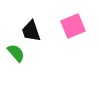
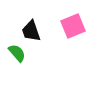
green semicircle: moved 1 px right
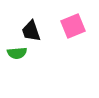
green semicircle: rotated 126 degrees clockwise
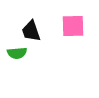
pink square: rotated 20 degrees clockwise
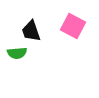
pink square: rotated 30 degrees clockwise
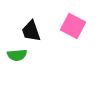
green semicircle: moved 2 px down
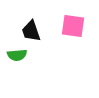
pink square: rotated 20 degrees counterclockwise
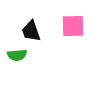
pink square: rotated 10 degrees counterclockwise
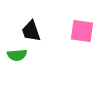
pink square: moved 9 px right, 5 px down; rotated 10 degrees clockwise
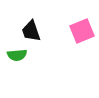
pink square: rotated 30 degrees counterclockwise
